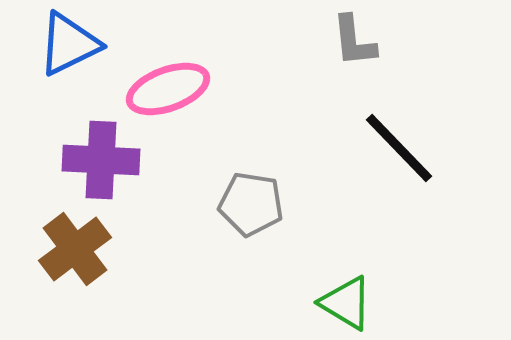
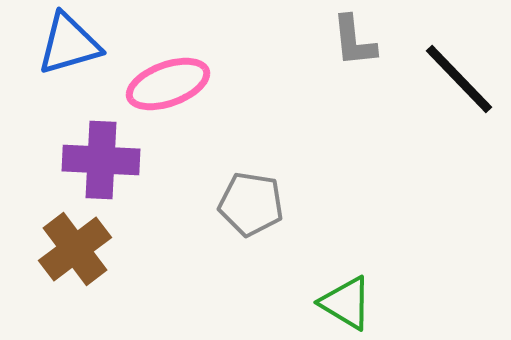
blue triangle: rotated 10 degrees clockwise
pink ellipse: moved 5 px up
black line: moved 60 px right, 69 px up
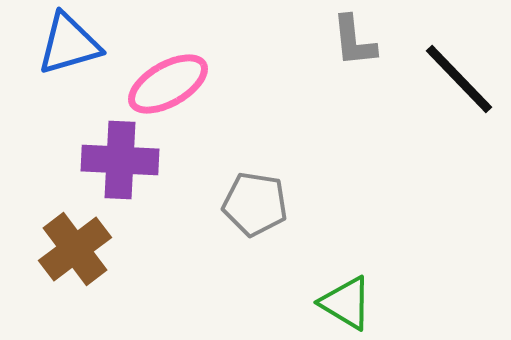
pink ellipse: rotated 10 degrees counterclockwise
purple cross: moved 19 px right
gray pentagon: moved 4 px right
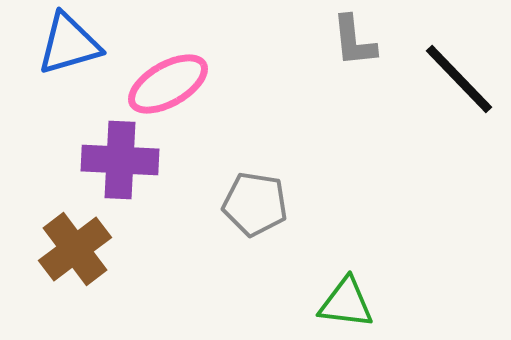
green triangle: rotated 24 degrees counterclockwise
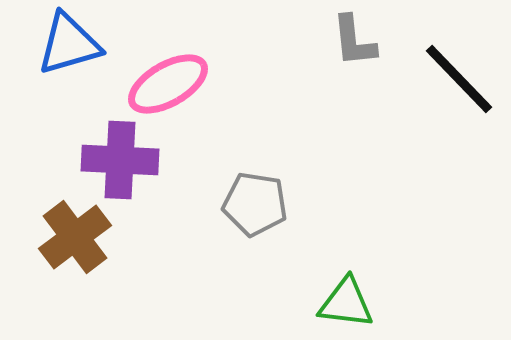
brown cross: moved 12 px up
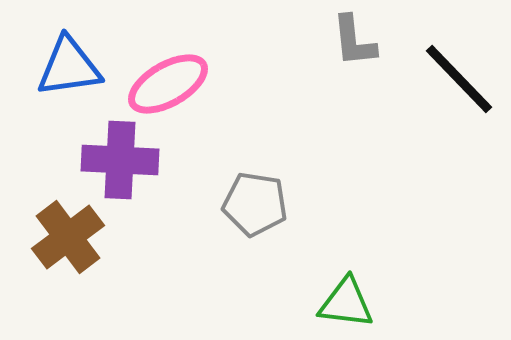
blue triangle: moved 23 px down; rotated 8 degrees clockwise
brown cross: moved 7 px left
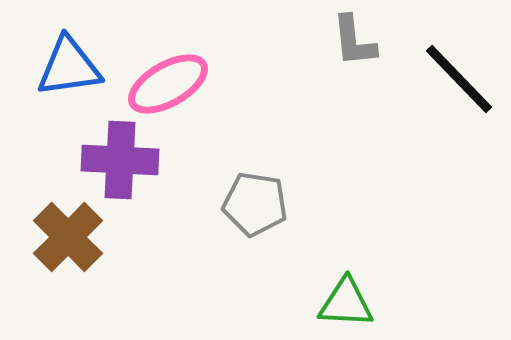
brown cross: rotated 8 degrees counterclockwise
green triangle: rotated 4 degrees counterclockwise
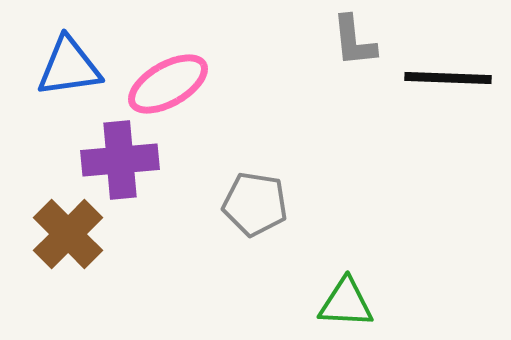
black line: moved 11 px left, 1 px up; rotated 44 degrees counterclockwise
purple cross: rotated 8 degrees counterclockwise
brown cross: moved 3 px up
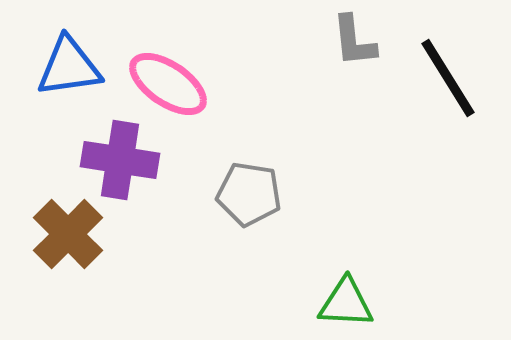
black line: rotated 56 degrees clockwise
pink ellipse: rotated 64 degrees clockwise
purple cross: rotated 14 degrees clockwise
gray pentagon: moved 6 px left, 10 px up
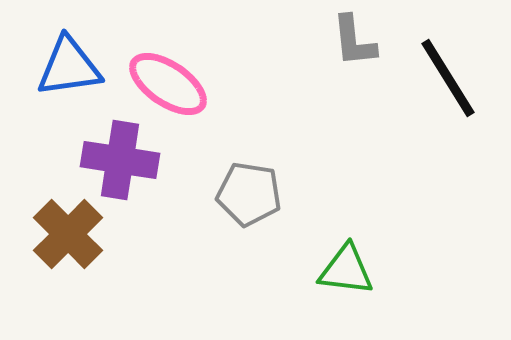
green triangle: moved 33 px up; rotated 4 degrees clockwise
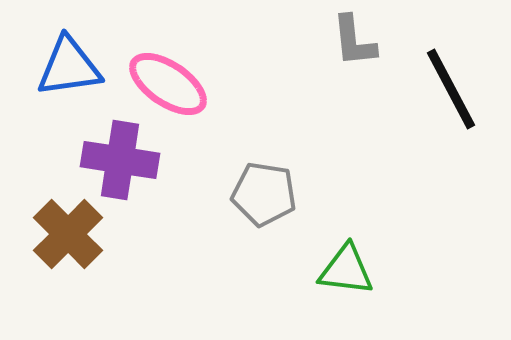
black line: moved 3 px right, 11 px down; rotated 4 degrees clockwise
gray pentagon: moved 15 px right
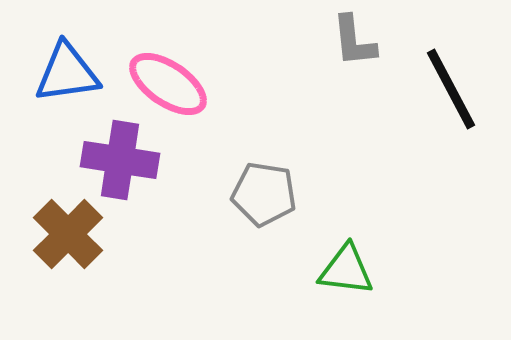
blue triangle: moved 2 px left, 6 px down
